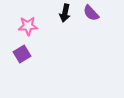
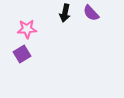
pink star: moved 1 px left, 3 px down
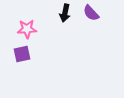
purple square: rotated 18 degrees clockwise
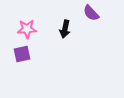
black arrow: moved 16 px down
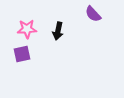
purple semicircle: moved 2 px right, 1 px down
black arrow: moved 7 px left, 2 px down
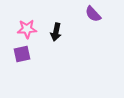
black arrow: moved 2 px left, 1 px down
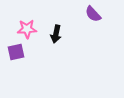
black arrow: moved 2 px down
purple square: moved 6 px left, 2 px up
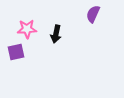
purple semicircle: rotated 66 degrees clockwise
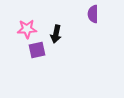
purple semicircle: rotated 24 degrees counterclockwise
purple square: moved 21 px right, 2 px up
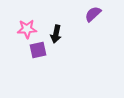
purple semicircle: rotated 48 degrees clockwise
purple square: moved 1 px right
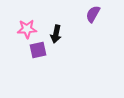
purple semicircle: rotated 18 degrees counterclockwise
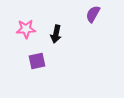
pink star: moved 1 px left
purple square: moved 1 px left, 11 px down
